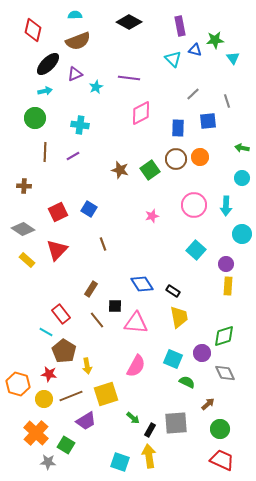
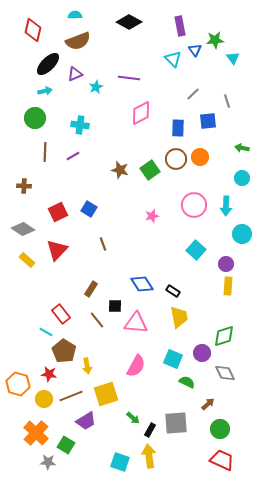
blue triangle at (195, 50): rotated 40 degrees clockwise
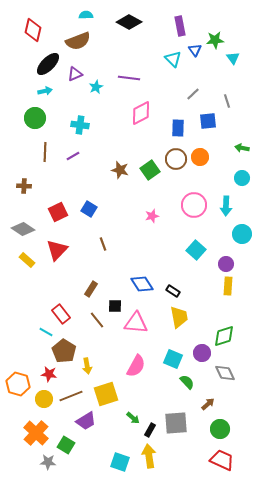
cyan semicircle at (75, 15): moved 11 px right
green semicircle at (187, 382): rotated 21 degrees clockwise
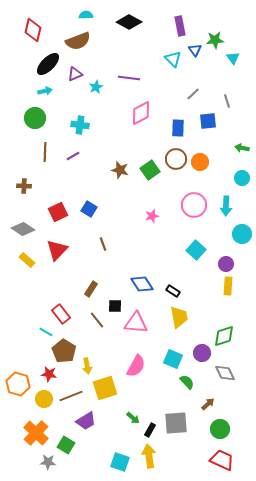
orange circle at (200, 157): moved 5 px down
yellow square at (106, 394): moved 1 px left, 6 px up
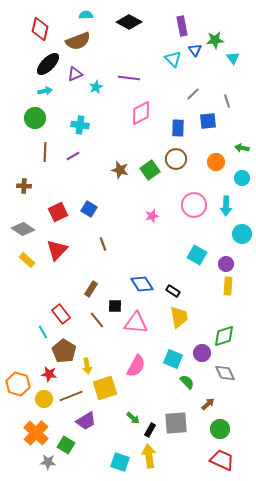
purple rectangle at (180, 26): moved 2 px right
red diamond at (33, 30): moved 7 px right, 1 px up
orange circle at (200, 162): moved 16 px right
cyan square at (196, 250): moved 1 px right, 5 px down; rotated 12 degrees counterclockwise
cyan line at (46, 332): moved 3 px left; rotated 32 degrees clockwise
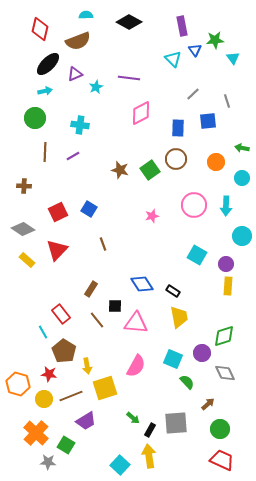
cyan circle at (242, 234): moved 2 px down
cyan square at (120, 462): moved 3 px down; rotated 24 degrees clockwise
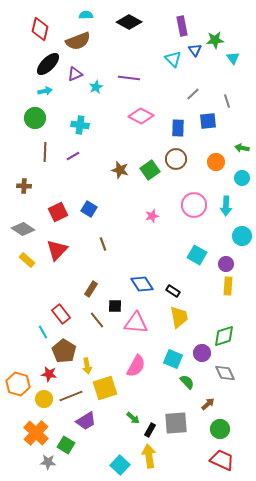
pink diamond at (141, 113): moved 3 px down; rotated 55 degrees clockwise
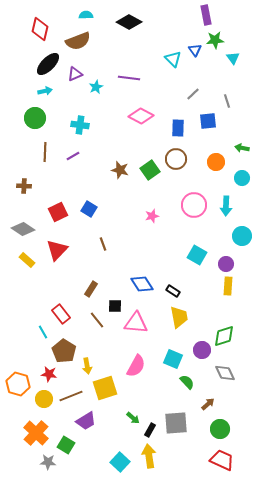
purple rectangle at (182, 26): moved 24 px right, 11 px up
purple circle at (202, 353): moved 3 px up
cyan square at (120, 465): moved 3 px up
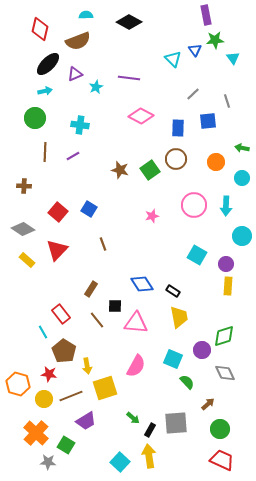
red square at (58, 212): rotated 24 degrees counterclockwise
